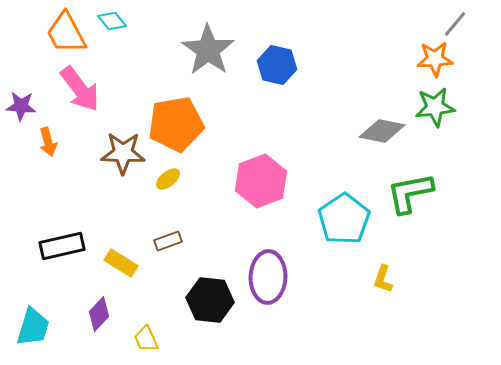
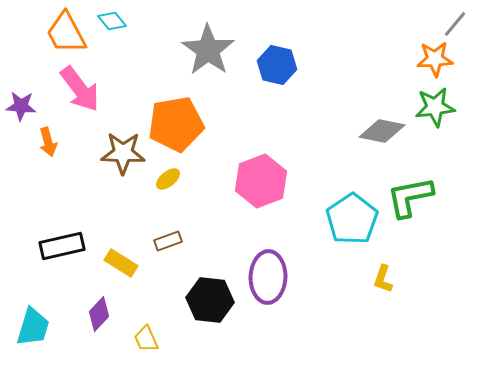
green L-shape: moved 4 px down
cyan pentagon: moved 8 px right
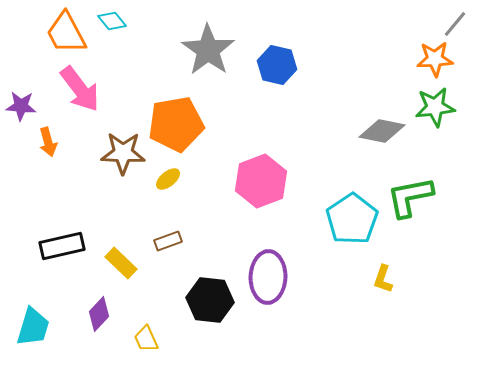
yellow rectangle: rotated 12 degrees clockwise
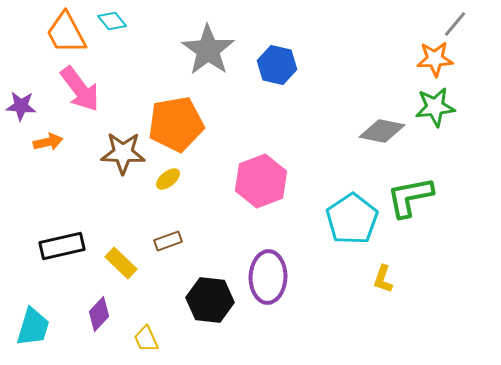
orange arrow: rotated 88 degrees counterclockwise
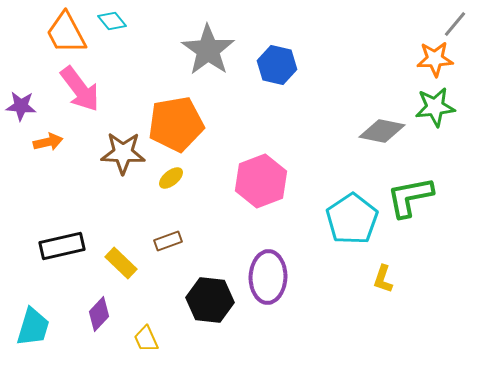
yellow ellipse: moved 3 px right, 1 px up
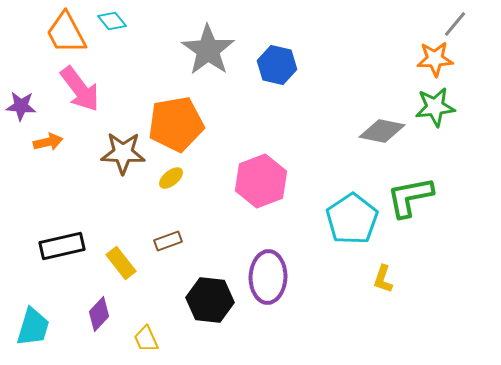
yellow rectangle: rotated 8 degrees clockwise
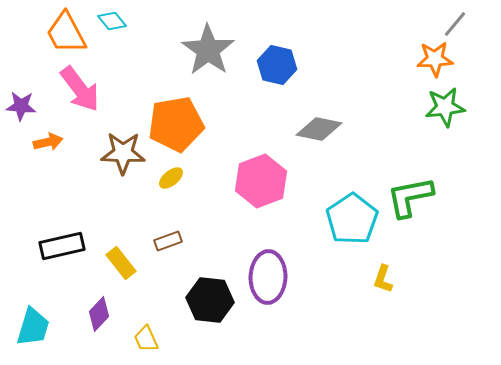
green star: moved 10 px right
gray diamond: moved 63 px left, 2 px up
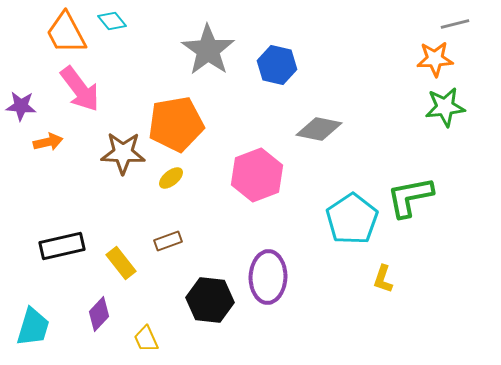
gray line: rotated 36 degrees clockwise
pink hexagon: moved 4 px left, 6 px up
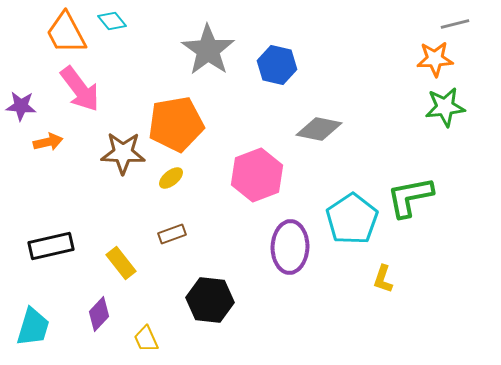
brown rectangle: moved 4 px right, 7 px up
black rectangle: moved 11 px left
purple ellipse: moved 22 px right, 30 px up
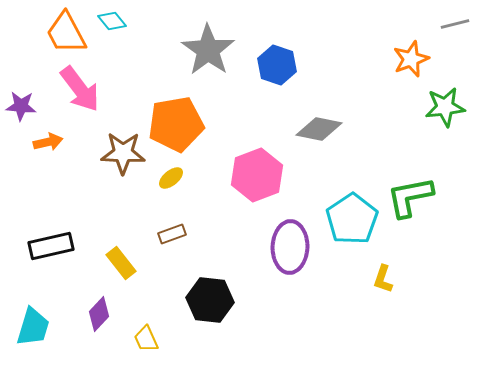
orange star: moved 24 px left; rotated 18 degrees counterclockwise
blue hexagon: rotated 6 degrees clockwise
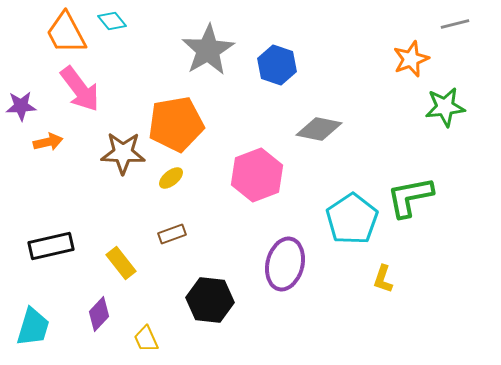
gray star: rotated 6 degrees clockwise
purple star: rotated 8 degrees counterclockwise
purple ellipse: moved 5 px left, 17 px down; rotated 12 degrees clockwise
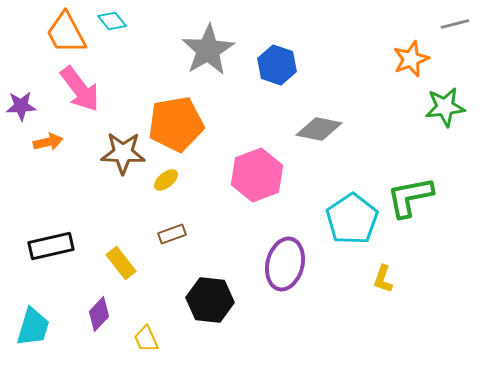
yellow ellipse: moved 5 px left, 2 px down
